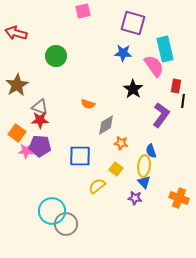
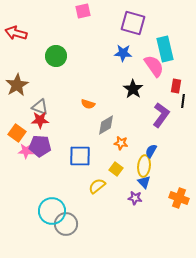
blue semicircle: rotated 48 degrees clockwise
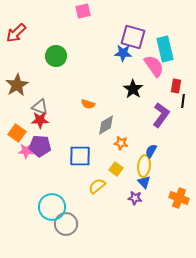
purple square: moved 14 px down
red arrow: rotated 60 degrees counterclockwise
cyan circle: moved 4 px up
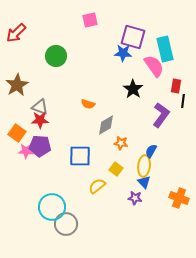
pink square: moved 7 px right, 9 px down
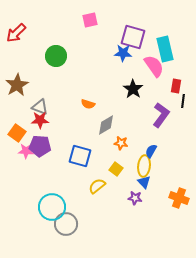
blue square: rotated 15 degrees clockwise
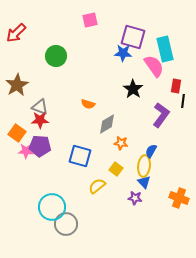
gray diamond: moved 1 px right, 1 px up
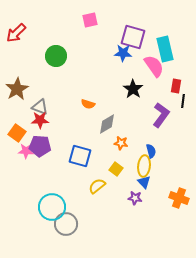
brown star: moved 4 px down
blue semicircle: rotated 136 degrees clockwise
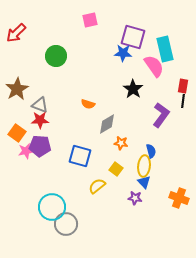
red rectangle: moved 7 px right
gray triangle: moved 2 px up
pink star: rotated 14 degrees counterclockwise
